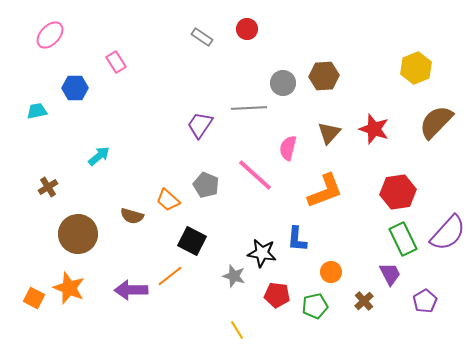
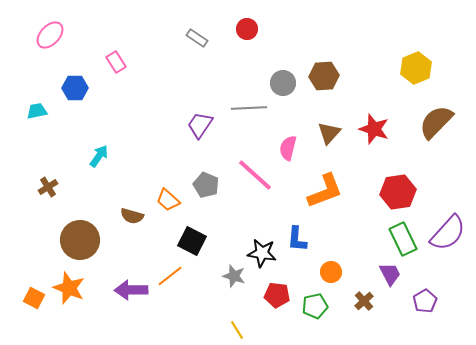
gray rectangle at (202, 37): moved 5 px left, 1 px down
cyan arrow at (99, 156): rotated 15 degrees counterclockwise
brown circle at (78, 234): moved 2 px right, 6 px down
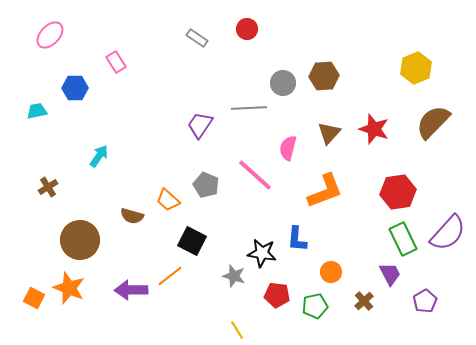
brown semicircle at (436, 122): moved 3 px left
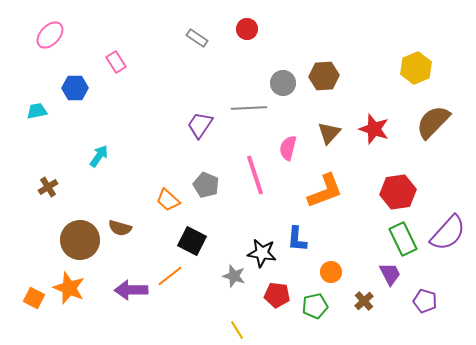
pink line at (255, 175): rotated 30 degrees clockwise
brown semicircle at (132, 216): moved 12 px left, 12 px down
purple pentagon at (425, 301): rotated 25 degrees counterclockwise
